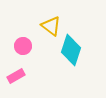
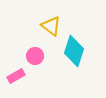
pink circle: moved 12 px right, 10 px down
cyan diamond: moved 3 px right, 1 px down
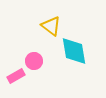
cyan diamond: rotated 28 degrees counterclockwise
pink circle: moved 1 px left, 5 px down
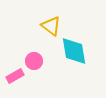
pink rectangle: moved 1 px left
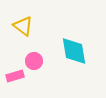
yellow triangle: moved 28 px left
pink rectangle: rotated 12 degrees clockwise
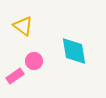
pink rectangle: rotated 18 degrees counterclockwise
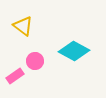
cyan diamond: rotated 52 degrees counterclockwise
pink circle: moved 1 px right
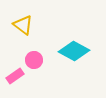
yellow triangle: moved 1 px up
pink circle: moved 1 px left, 1 px up
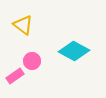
pink circle: moved 2 px left, 1 px down
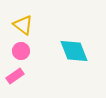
cyan diamond: rotated 40 degrees clockwise
pink circle: moved 11 px left, 10 px up
